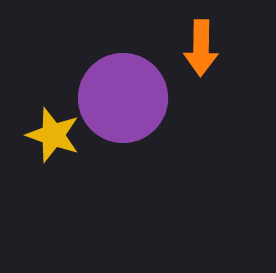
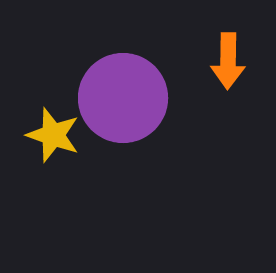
orange arrow: moved 27 px right, 13 px down
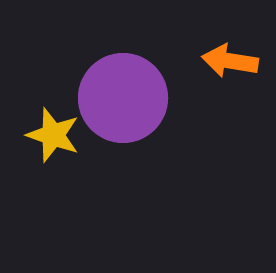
orange arrow: moved 2 px right; rotated 98 degrees clockwise
